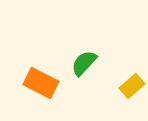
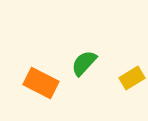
yellow rectangle: moved 8 px up; rotated 10 degrees clockwise
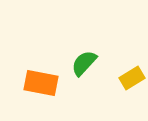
orange rectangle: rotated 16 degrees counterclockwise
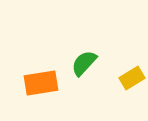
orange rectangle: rotated 20 degrees counterclockwise
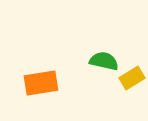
green semicircle: moved 20 px right, 2 px up; rotated 60 degrees clockwise
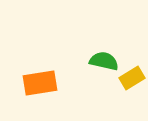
orange rectangle: moved 1 px left
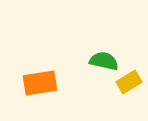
yellow rectangle: moved 3 px left, 4 px down
